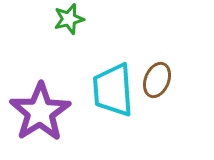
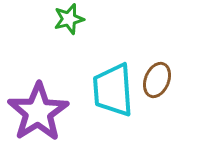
purple star: moved 2 px left
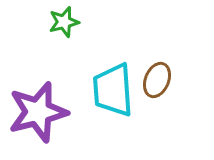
green star: moved 5 px left, 3 px down
purple star: rotated 18 degrees clockwise
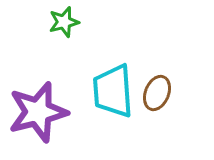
brown ellipse: moved 13 px down
cyan trapezoid: moved 1 px down
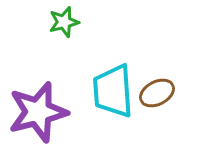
brown ellipse: rotated 40 degrees clockwise
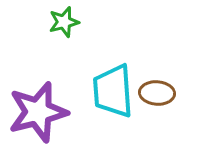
brown ellipse: rotated 32 degrees clockwise
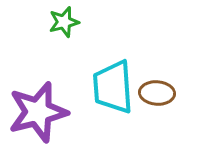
cyan trapezoid: moved 4 px up
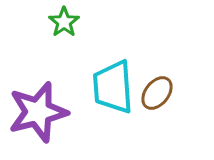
green star: rotated 20 degrees counterclockwise
brown ellipse: rotated 56 degrees counterclockwise
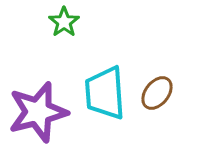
cyan trapezoid: moved 8 px left, 6 px down
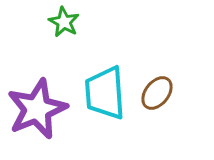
green star: rotated 8 degrees counterclockwise
purple star: moved 1 px left, 3 px up; rotated 8 degrees counterclockwise
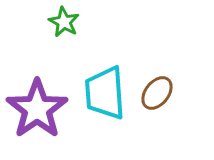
purple star: rotated 12 degrees counterclockwise
